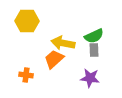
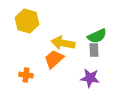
yellow hexagon: rotated 15 degrees clockwise
green semicircle: moved 3 px right
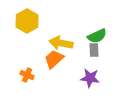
yellow hexagon: rotated 15 degrees clockwise
yellow arrow: moved 2 px left
orange cross: moved 1 px right; rotated 16 degrees clockwise
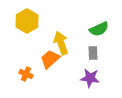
green semicircle: moved 2 px right, 7 px up
yellow arrow: rotated 60 degrees clockwise
gray rectangle: moved 1 px left, 3 px down
orange trapezoid: moved 4 px left
orange cross: moved 1 px left, 1 px up
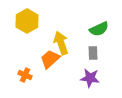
orange cross: moved 1 px left, 1 px down
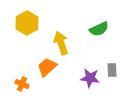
yellow hexagon: moved 2 px down
gray rectangle: moved 19 px right, 17 px down
orange trapezoid: moved 3 px left, 8 px down
orange cross: moved 3 px left, 9 px down
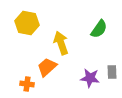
yellow hexagon: rotated 20 degrees counterclockwise
green semicircle: rotated 30 degrees counterclockwise
gray rectangle: moved 2 px down
orange cross: moved 5 px right; rotated 16 degrees counterclockwise
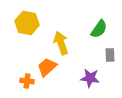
gray rectangle: moved 2 px left, 17 px up
orange cross: moved 3 px up
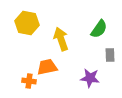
yellow arrow: moved 4 px up
orange trapezoid: rotated 30 degrees clockwise
orange cross: moved 2 px right
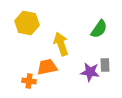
yellow arrow: moved 5 px down
gray rectangle: moved 5 px left, 10 px down
purple star: moved 6 px up
